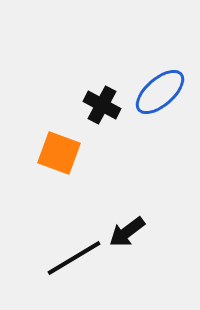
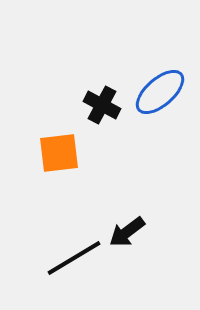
orange square: rotated 27 degrees counterclockwise
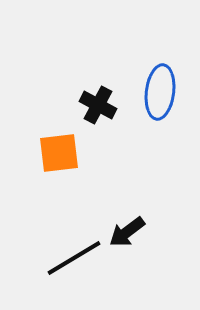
blue ellipse: rotated 42 degrees counterclockwise
black cross: moved 4 px left
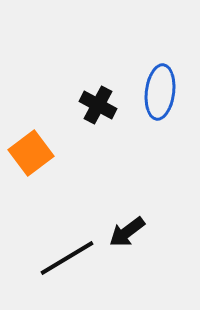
orange square: moved 28 px left; rotated 30 degrees counterclockwise
black line: moved 7 px left
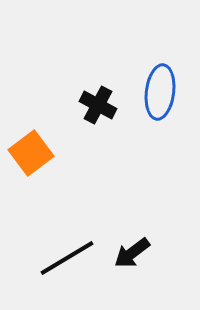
black arrow: moved 5 px right, 21 px down
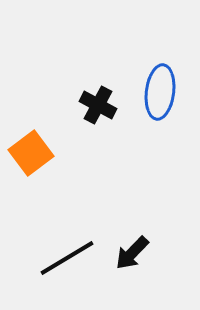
black arrow: rotated 9 degrees counterclockwise
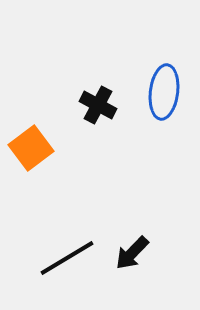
blue ellipse: moved 4 px right
orange square: moved 5 px up
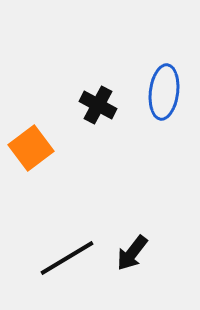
black arrow: rotated 6 degrees counterclockwise
